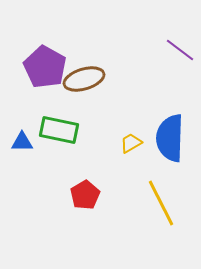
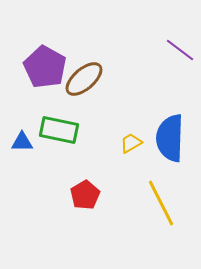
brown ellipse: rotated 24 degrees counterclockwise
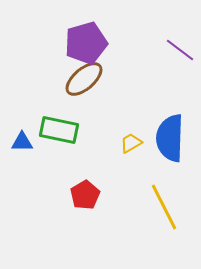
purple pentagon: moved 41 px right, 24 px up; rotated 27 degrees clockwise
yellow line: moved 3 px right, 4 px down
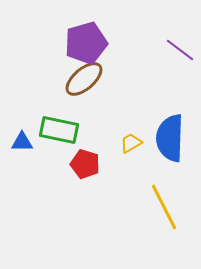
red pentagon: moved 31 px up; rotated 24 degrees counterclockwise
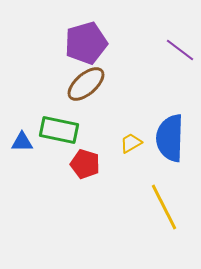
brown ellipse: moved 2 px right, 5 px down
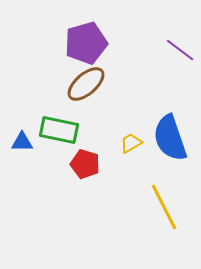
blue semicircle: rotated 21 degrees counterclockwise
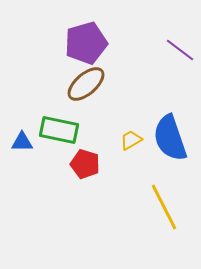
yellow trapezoid: moved 3 px up
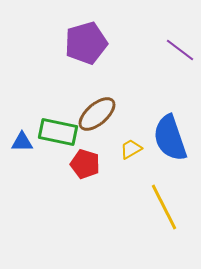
brown ellipse: moved 11 px right, 30 px down
green rectangle: moved 1 px left, 2 px down
yellow trapezoid: moved 9 px down
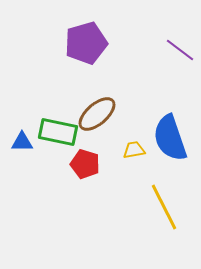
yellow trapezoid: moved 3 px right, 1 px down; rotated 20 degrees clockwise
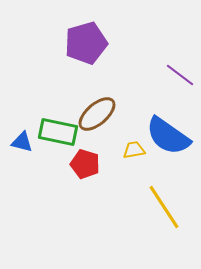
purple line: moved 25 px down
blue semicircle: moved 2 px left, 2 px up; rotated 36 degrees counterclockwise
blue triangle: rotated 15 degrees clockwise
yellow line: rotated 6 degrees counterclockwise
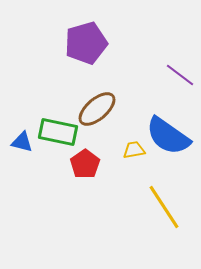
brown ellipse: moved 5 px up
red pentagon: rotated 20 degrees clockwise
